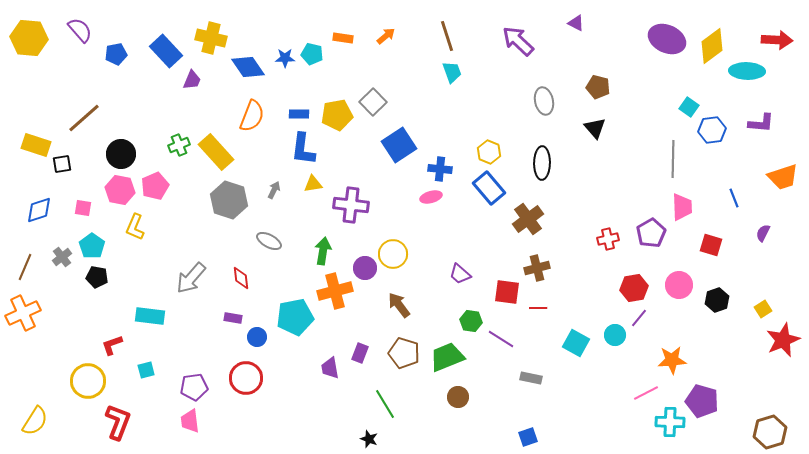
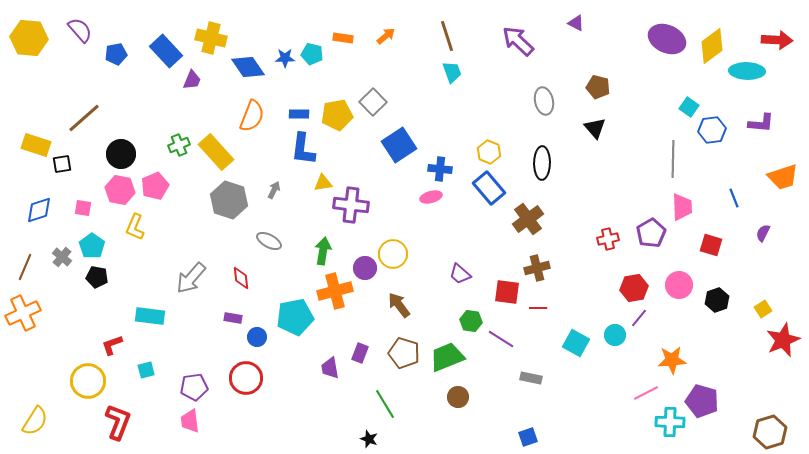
yellow triangle at (313, 184): moved 10 px right, 1 px up
gray cross at (62, 257): rotated 12 degrees counterclockwise
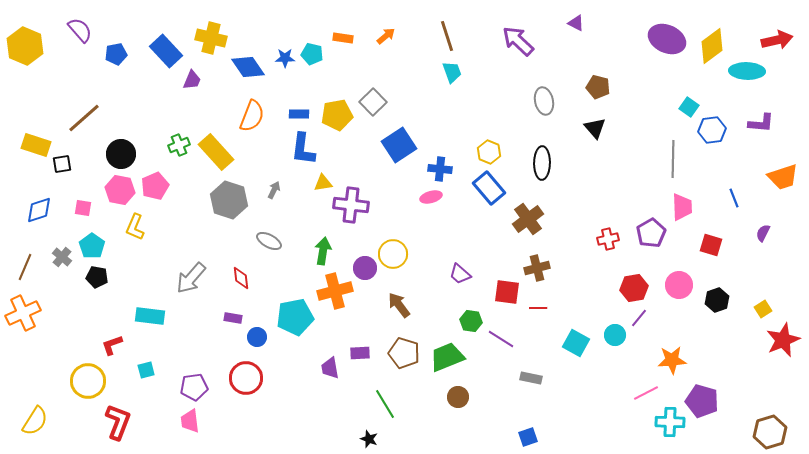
yellow hexagon at (29, 38): moved 4 px left, 8 px down; rotated 18 degrees clockwise
red arrow at (777, 40): rotated 16 degrees counterclockwise
purple rectangle at (360, 353): rotated 66 degrees clockwise
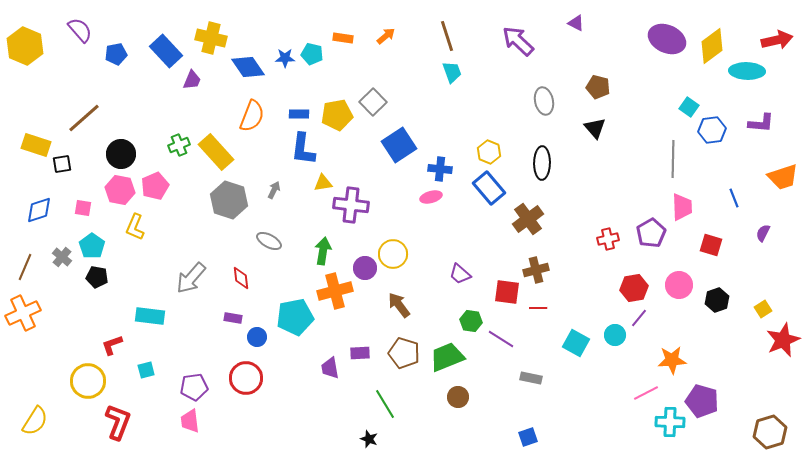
brown cross at (537, 268): moved 1 px left, 2 px down
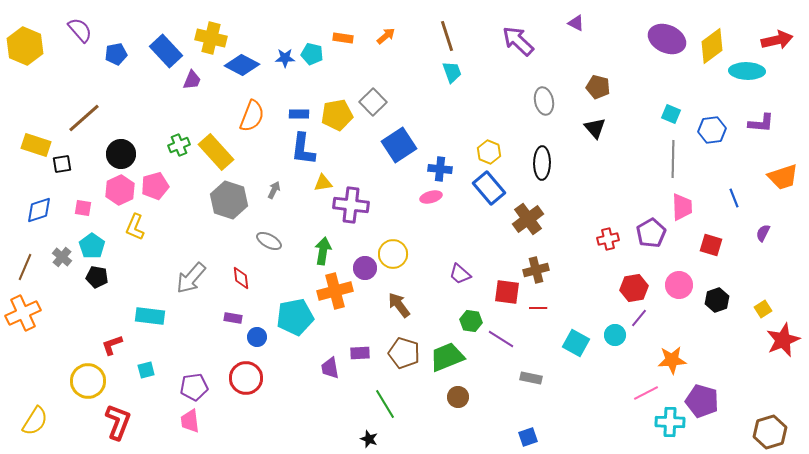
blue diamond at (248, 67): moved 6 px left, 2 px up; rotated 28 degrees counterclockwise
cyan square at (689, 107): moved 18 px left, 7 px down; rotated 12 degrees counterclockwise
pink pentagon at (155, 186): rotated 8 degrees clockwise
pink hexagon at (120, 190): rotated 24 degrees clockwise
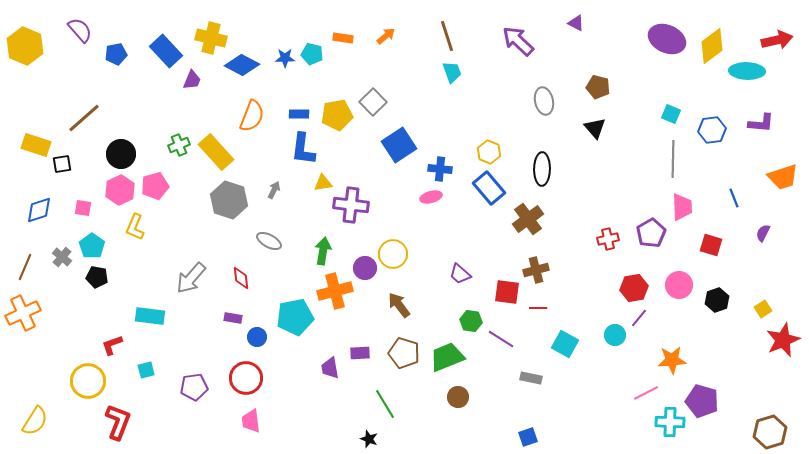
black ellipse at (542, 163): moved 6 px down
cyan square at (576, 343): moved 11 px left, 1 px down
pink trapezoid at (190, 421): moved 61 px right
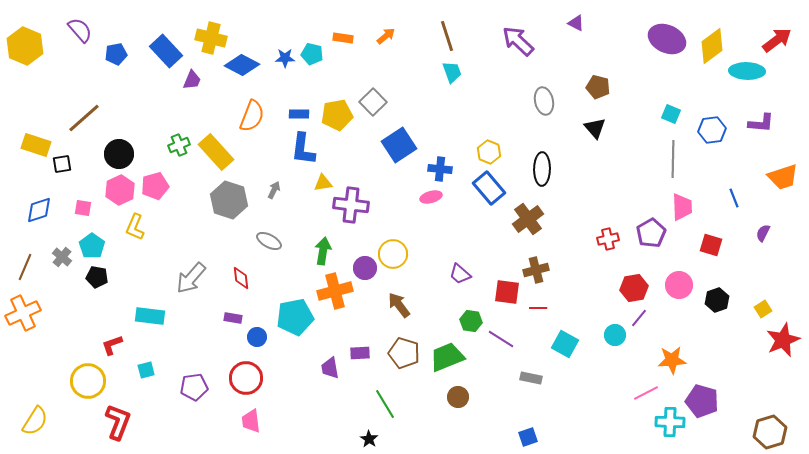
red arrow at (777, 40): rotated 24 degrees counterclockwise
black circle at (121, 154): moved 2 px left
black star at (369, 439): rotated 12 degrees clockwise
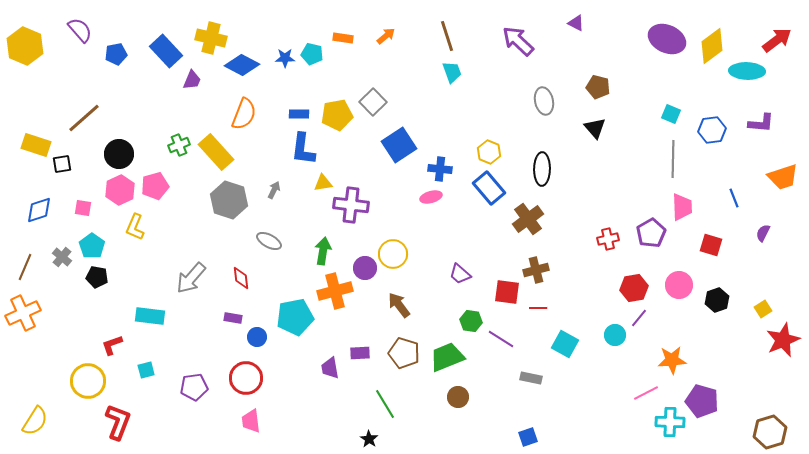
orange semicircle at (252, 116): moved 8 px left, 2 px up
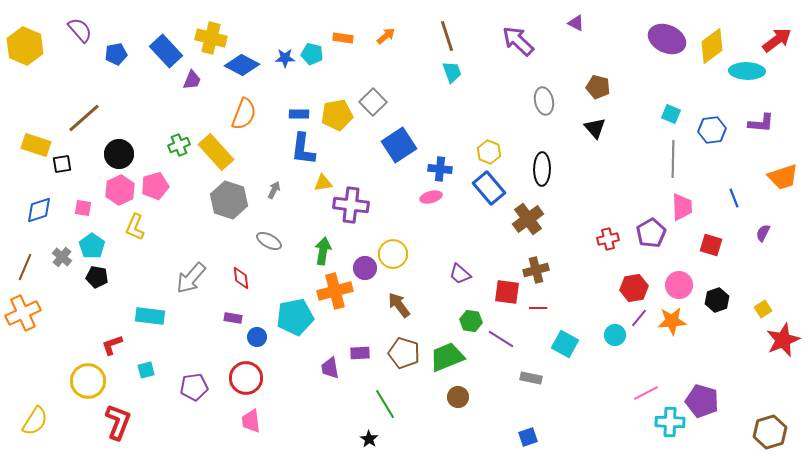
orange star at (672, 360): moved 39 px up
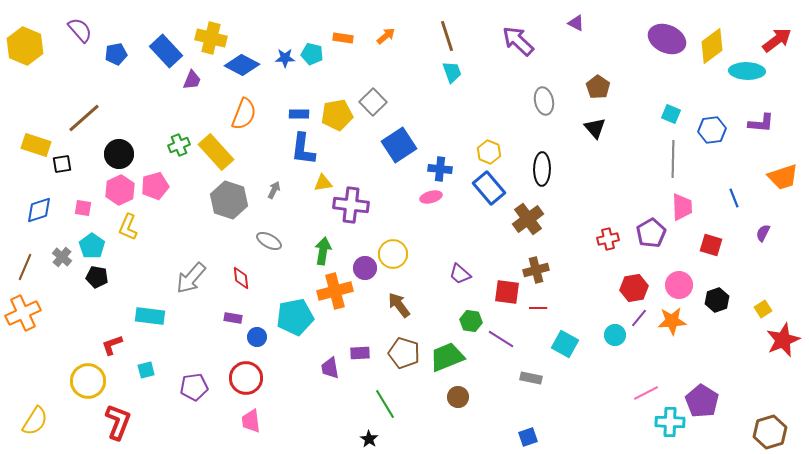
brown pentagon at (598, 87): rotated 20 degrees clockwise
yellow L-shape at (135, 227): moved 7 px left
purple pentagon at (702, 401): rotated 16 degrees clockwise
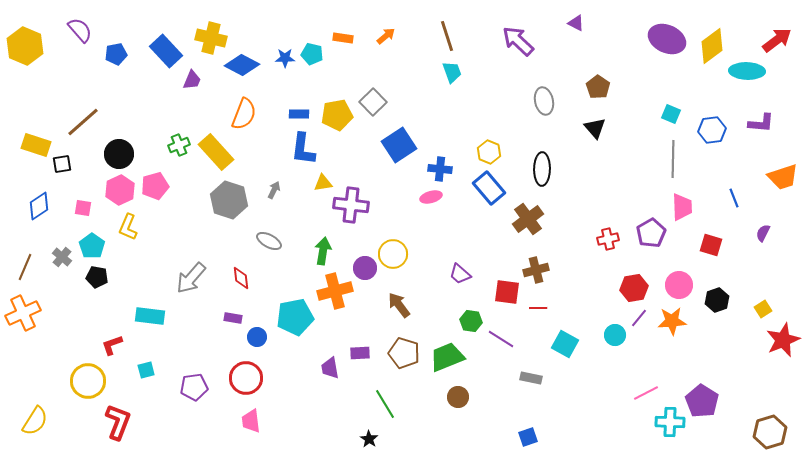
brown line at (84, 118): moved 1 px left, 4 px down
blue diamond at (39, 210): moved 4 px up; rotated 16 degrees counterclockwise
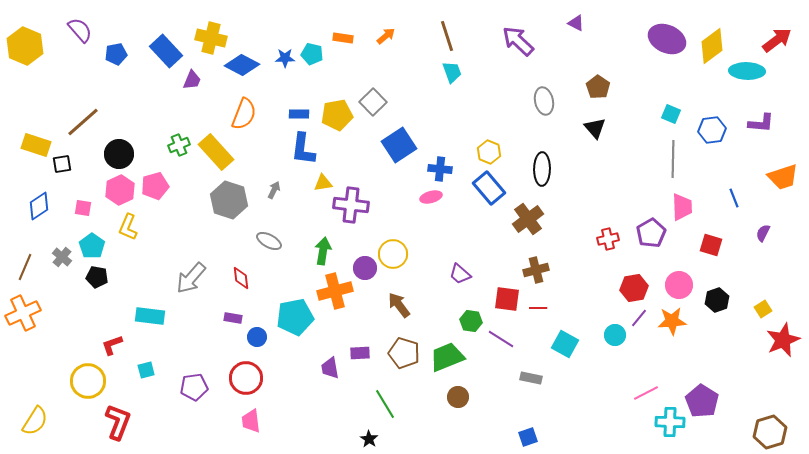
red square at (507, 292): moved 7 px down
